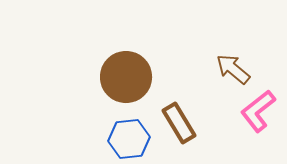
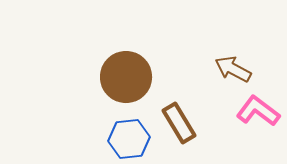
brown arrow: rotated 12 degrees counterclockwise
pink L-shape: rotated 75 degrees clockwise
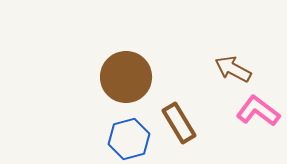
blue hexagon: rotated 9 degrees counterclockwise
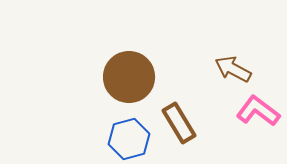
brown circle: moved 3 px right
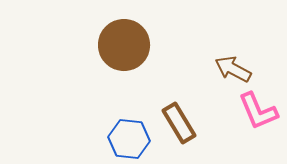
brown circle: moved 5 px left, 32 px up
pink L-shape: rotated 150 degrees counterclockwise
blue hexagon: rotated 21 degrees clockwise
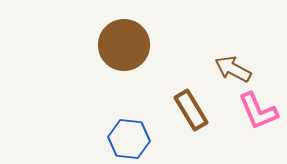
brown rectangle: moved 12 px right, 13 px up
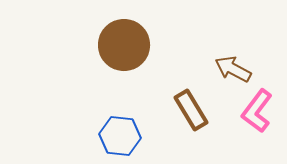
pink L-shape: moved 1 px left; rotated 60 degrees clockwise
blue hexagon: moved 9 px left, 3 px up
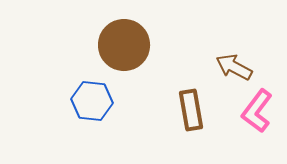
brown arrow: moved 1 px right, 2 px up
brown rectangle: rotated 21 degrees clockwise
blue hexagon: moved 28 px left, 35 px up
